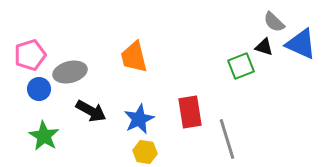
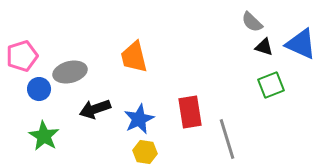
gray semicircle: moved 22 px left
pink pentagon: moved 8 px left, 1 px down
green square: moved 30 px right, 19 px down
black arrow: moved 4 px right, 2 px up; rotated 132 degrees clockwise
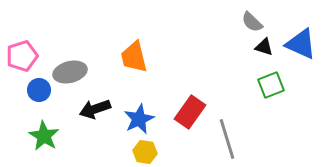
blue circle: moved 1 px down
red rectangle: rotated 44 degrees clockwise
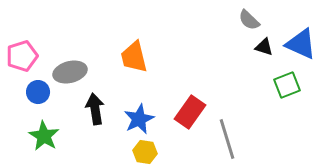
gray semicircle: moved 3 px left, 2 px up
green square: moved 16 px right
blue circle: moved 1 px left, 2 px down
black arrow: rotated 100 degrees clockwise
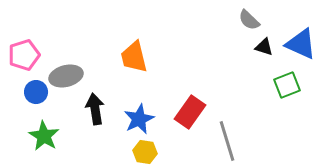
pink pentagon: moved 2 px right, 1 px up
gray ellipse: moved 4 px left, 4 px down
blue circle: moved 2 px left
gray line: moved 2 px down
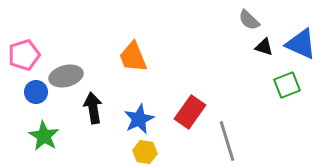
orange trapezoid: moved 1 px left; rotated 8 degrees counterclockwise
black arrow: moved 2 px left, 1 px up
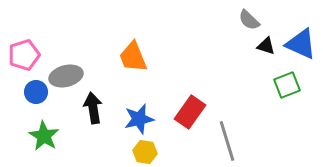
black triangle: moved 2 px right, 1 px up
blue star: rotated 12 degrees clockwise
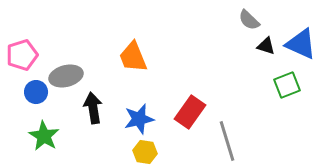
pink pentagon: moved 2 px left
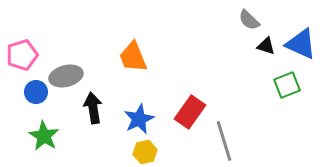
blue star: rotated 12 degrees counterclockwise
gray line: moved 3 px left
yellow hexagon: rotated 20 degrees counterclockwise
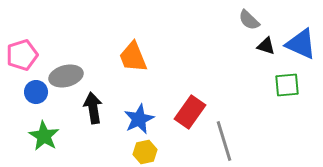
green square: rotated 16 degrees clockwise
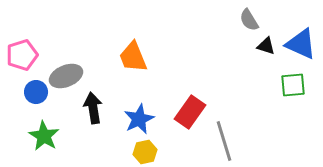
gray semicircle: rotated 15 degrees clockwise
gray ellipse: rotated 8 degrees counterclockwise
green square: moved 6 px right
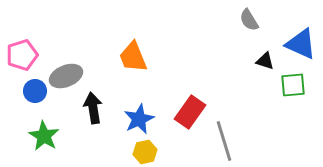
black triangle: moved 1 px left, 15 px down
blue circle: moved 1 px left, 1 px up
